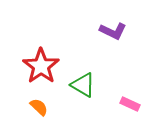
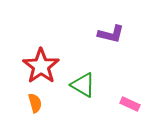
purple L-shape: moved 2 px left, 3 px down; rotated 12 degrees counterclockwise
orange semicircle: moved 4 px left, 4 px up; rotated 30 degrees clockwise
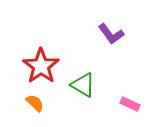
purple L-shape: rotated 40 degrees clockwise
orange semicircle: rotated 30 degrees counterclockwise
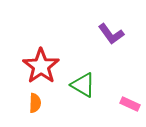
orange semicircle: rotated 48 degrees clockwise
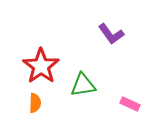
green triangle: rotated 40 degrees counterclockwise
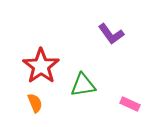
orange semicircle: rotated 24 degrees counterclockwise
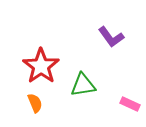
purple L-shape: moved 3 px down
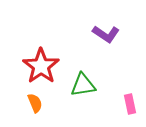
purple L-shape: moved 5 px left, 3 px up; rotated 20 degrees counterclockwise
pink rectangle: rotated 54 degrees clockwise
